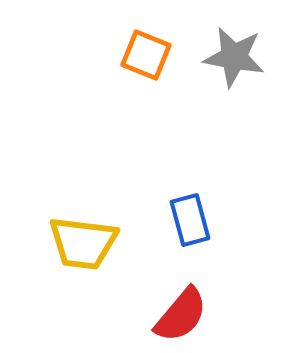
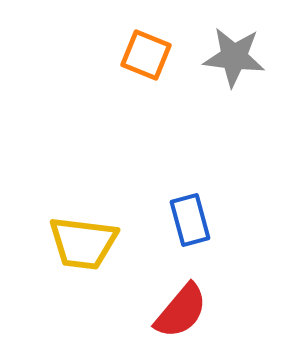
gray star: rotated 4 degrees counterclockwise
red semicircle: moved 4 px up
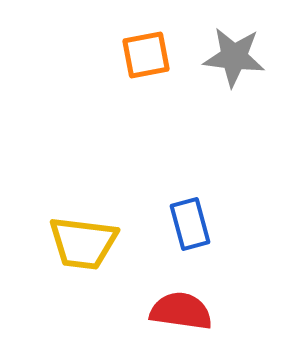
orange square: rotated 33 degrees counterclockwise
blue rectangle: moved 4 px down
red semicircle: rotated 122 degrees counterclockwise
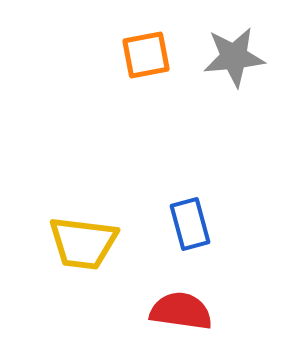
gray star: rotated 12 degrees counterclockwise
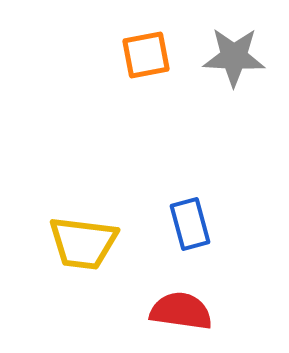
gray star: rotated 8 degrees clockwise
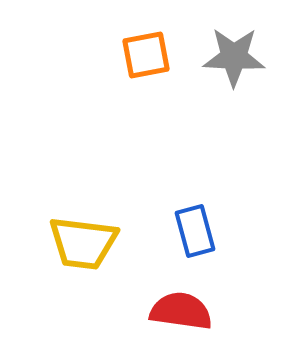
blue rectangle: moved 5 px right, 7 px down
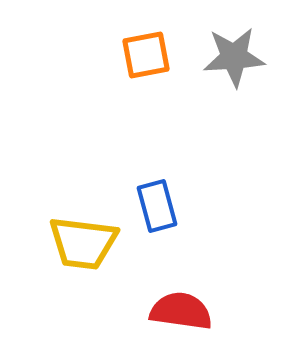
gray star: rotated 6 degrees counterclockwise
blue rectangle: moved 38 px left, 25 px up
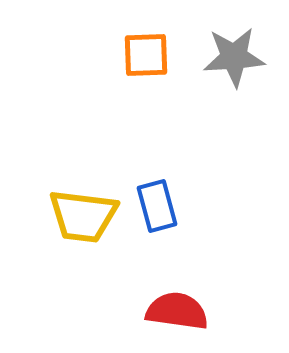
orange square: rotated 9 degrees clockwise
yellow trapezoid: moved 27 px up
red semicircle: moved 4 px left
